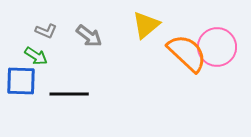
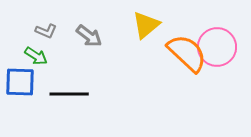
blue square: moved 1 px left, 1 px down
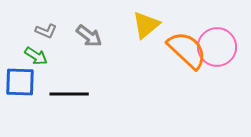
orange semicircle: moved 3 px up
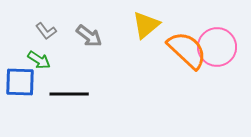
gray L-shape: rotated 30 degrees clockwise
green arrow: moved 3 px right, 4 px down
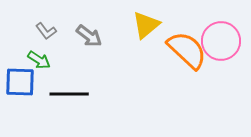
pink circle: moved 4 px right, 6 px up
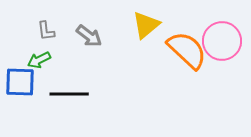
gray L-shape: rotated 30 degrees clockwise
pink circle: moved 1 px right
green arrow: rotated 120 degrees clockwise
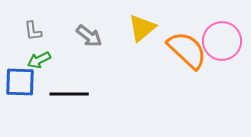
yellow triangle: moved 4 px left, 3 px down
gray L-shape: moved 13 px left
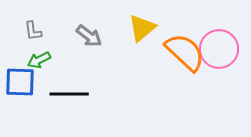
pink circle: moved 3 px left, 8 px down
orange semicircle: moved 2 px left, 2 px down
